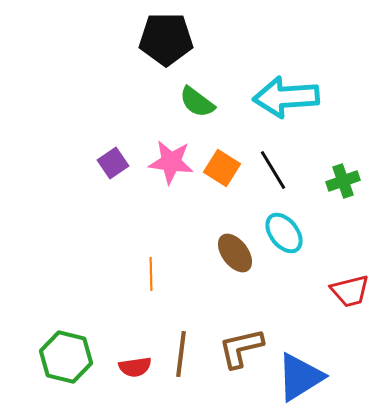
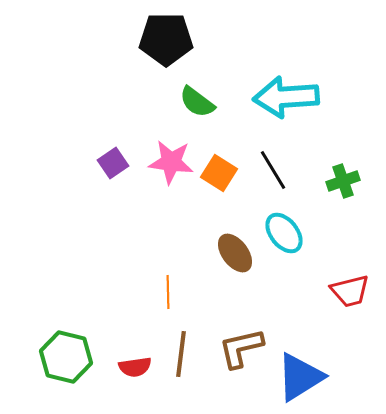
orange square: moved 3 px left, 5 px down
orange line: moved 17 px right, 18 px down
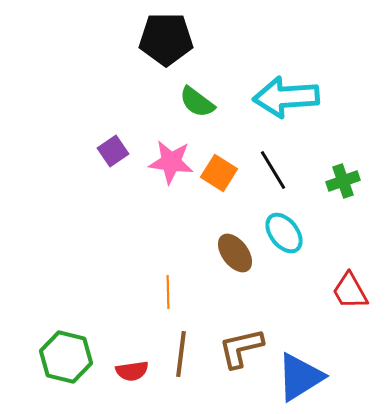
purple square: moved 12 px up
red trapezoid: rotated 75 degrees clockwise
red semicircle: moved 3 px left, 4 px down
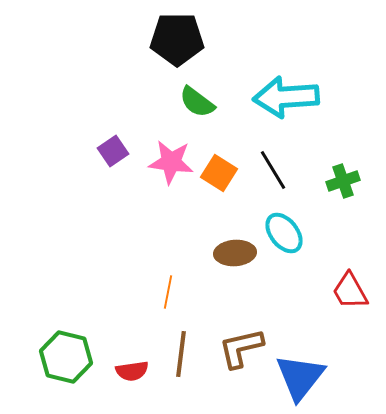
black pentagon: moved 11 px right
brown ellipse: rotated 57 degrees counterclockwise
orange line: rotated 12 degrees clockwise
blue triangle: rotated 20 degrees counterclockwise
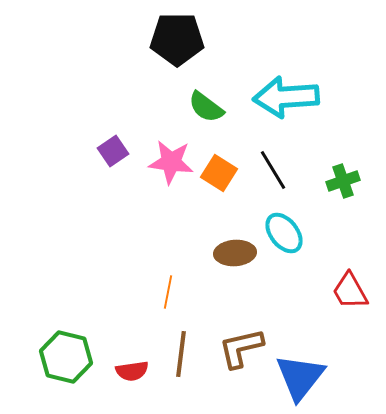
green semicircle: moved 9 px right, 5 px down
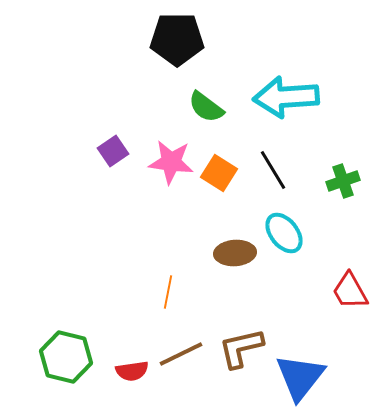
brown line: rotated 57 degrees clockwise
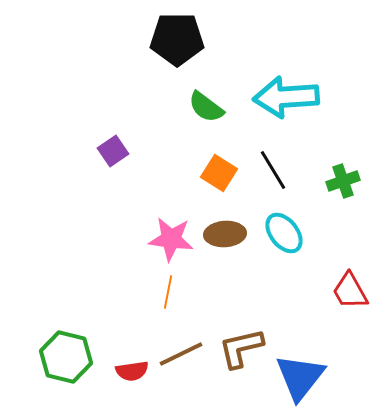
pink star: moved 77 px down
brown ellipse: moved 10 px left, 19 px up
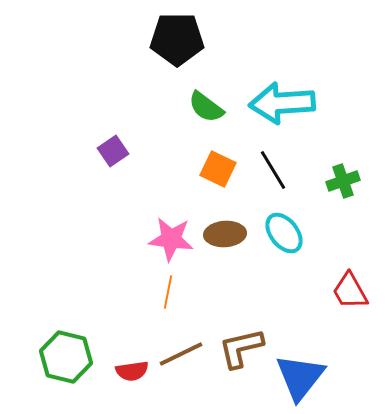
cyan arrow: moved 4 px left, 6 px down
orange square: moved 1 px left, 4 px up; rotated 6 degrees counterclockwise
